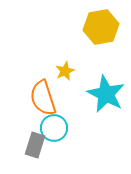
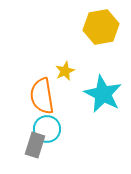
cyan star: moved 3 px left
orange semicircle: moved 1 px left, 2 px up; rotated 9 degrees clockwise
cyan circle: moved 7 px left, 1 px down
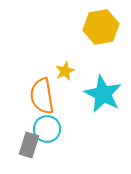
gray rectangle: moved 6 px left
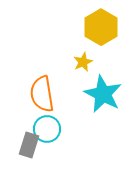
yellow hexagon: rotated 20 degrees counterclockwise
yellow star: moved 18 px right, 9 px up
orange semicircle: moved 2 px up
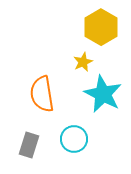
cyan circle: moved 27 px right, 10 px down
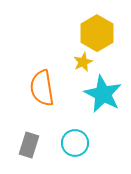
yellow hexagon: moved 4 px left, 6 px down
orange semicircle: moved 6 px up
cyan circle: moved 1 px right, 4 px down
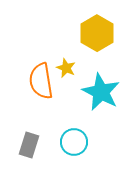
yellow star: moved 17 px left, 6 px down; rotated 24 degrees counterclockwise
orange semicircle: moved 1 px left, 7 px up
cyan star: moved 2 px left, 2 px up
cyan circle: moved 1 px left, 1 px up
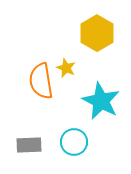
cyan star: moved 9 px down
gray rectangle: rotated 70 degrees clockwise
